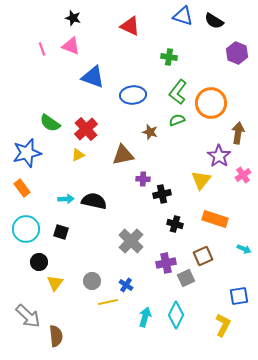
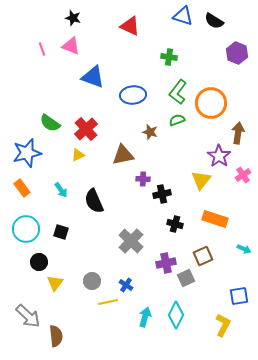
cyan arrow at (66, 199): moved 5 px left, 9 px up; rotated 56 degrees clockwise
black semicircle at (94, 201): rotated 125 degrees counterclockwise
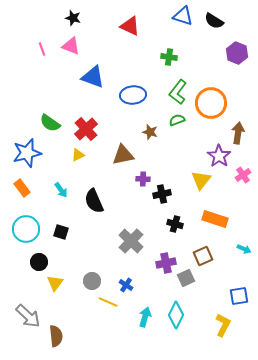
yellow line at (108, 302): rotated 36 degrees clockwise
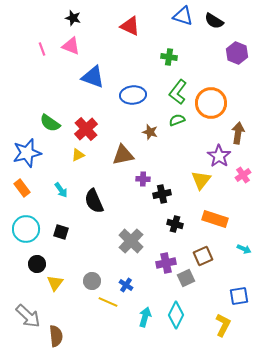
black circle at (39, 262): moved 2 px left, 2 px down
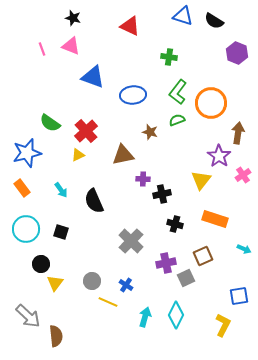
red cross at (86, 129): moved 2 px down
black circle at (37, 264): moved 4 px right
